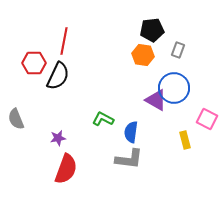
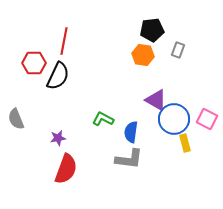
blue circle: moved 31 px down
yellow rectangle: moved 3 px down
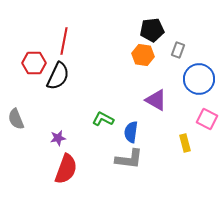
blue circle: moved 25 px right, 40 px up
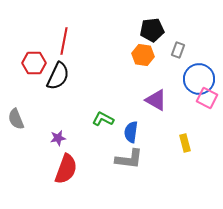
pink square: moved 21 px up
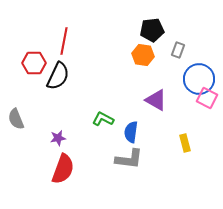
red semicircle: moved 3 px left
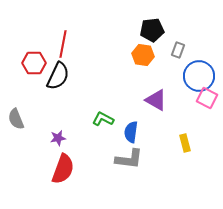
red line: moved 1 px left, 3 px down
blue circle: moved 3 px up
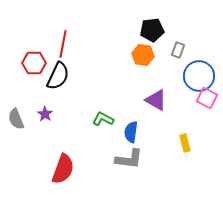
purple star: moved 13 px left, 24 px up; rotated 28 degrees counterclockwise
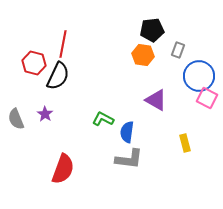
red hexagon: rotated 15 degrees clockwise
blue semicircle: moved 4 px left
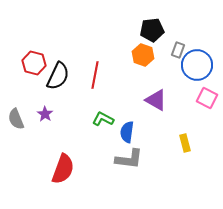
red line: moved 32 px right, 31 px down
orange hexagon: rotated 10 degrees clockwise
blue circle: moved 2 px left, 11 px up
